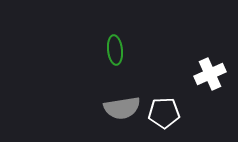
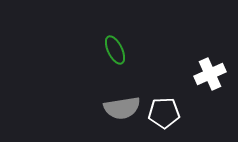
green ellipse: rotated 20 degrees counterclockwise
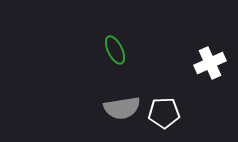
white cross: moved 11 px up
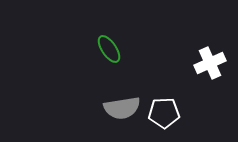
green ellipse: moved 6 px left, 1 px up; rotated 8 degrees counterclockwise
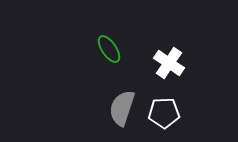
white cross: moved 41 px left; rotated 32 degrees counterclockwise
gray semicircle: rotated 117 degrees clockwise
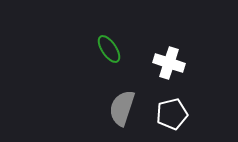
white cross: rotated 16 degrees counterclockwise
white pentagon: moved 8 px right, 1 px down; rotated 12 degrees counterclockwise
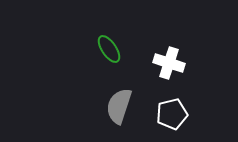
gray semicircle: moved 3 px left, 2 px up
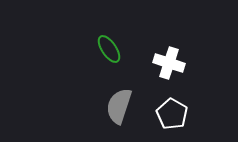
white pentagon: rotated 28 degrees counterclockwise
